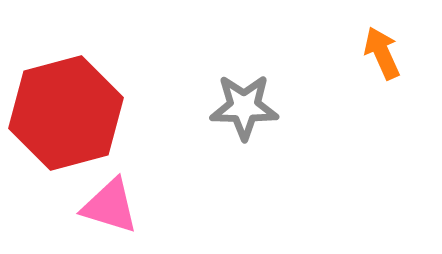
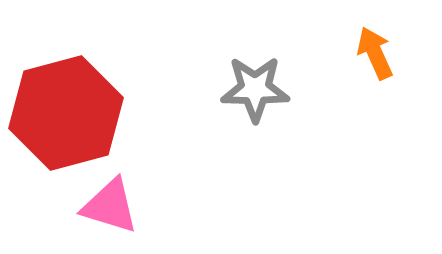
orange arrow: moved 7 px left
gray star: moved 11 px right, 18 px up
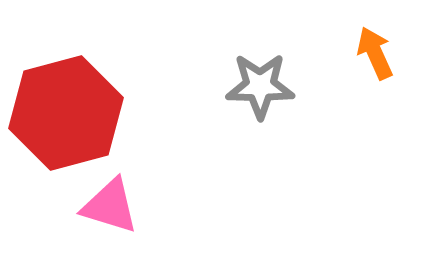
gray star: moved 5 px right, 3 px up
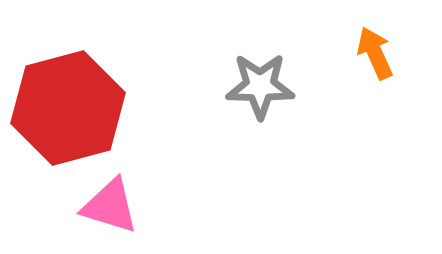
red hexagon: moved 2 px right, 5 px up
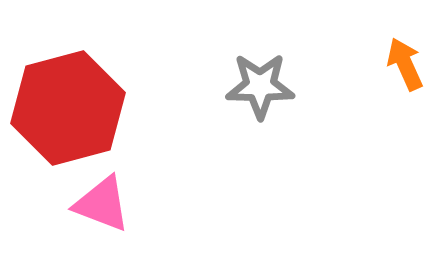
orange arrow: moved 30 px right, 11 px down
pink triangle: moved 8 px left, 2 px up; rotated 4 degrees clockwise
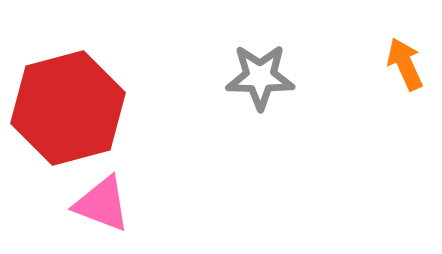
gray star: moved 9 px up
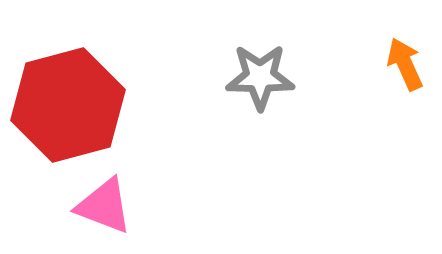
red hexagon: moved 3 px up
pink triangle: moved 2 px right, 2 px down
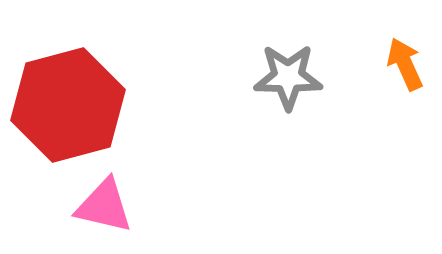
gray star: moved 28 px right
pink triangle: rotated 8 degrees counterclockwise
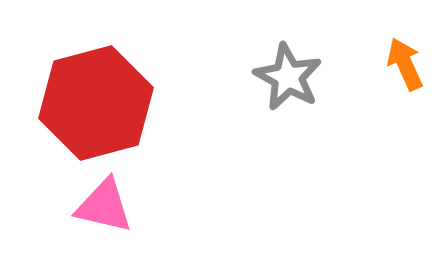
gray star: rotated 28 degrees clockwise
red hexagon: moved 28 px right, 2 px up
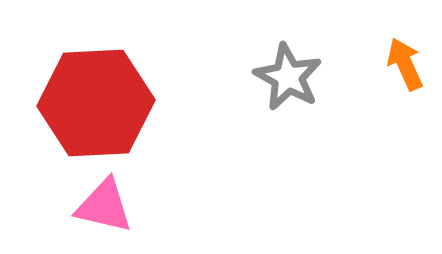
red hexagon: rotated 12 degrees clockwise
